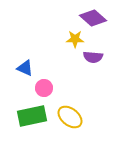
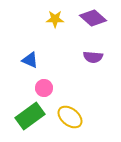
yellow star: moved 20 px left, 20 px up
blue triangle: moved 5 px right, 8 px up
green rectangle: moved 2 px left; rotated 24 degrees counterclockwise
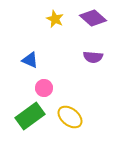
yellow star: rotated 24 degrees clockwise
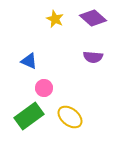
blue triangle: moved 1 px left, 1 px down
green rectangle: moved 1 px left
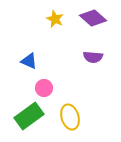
yellow ellipse: rotated 35 degrees clockwise
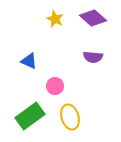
pink circle: moved 11 px right, 2 px up
green rectangle: moved 1 px right
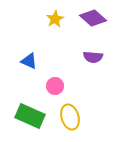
yellow star: rotated 18 degrees clockwise
green rectangle: rotated 60 degrees clockwise
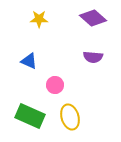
yellow star: moved 16 px left; rotated 30 degrees clockwise
pink circle: moved 1 px up
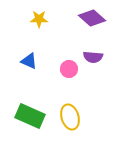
purple diamond: moved 1 px left
pink circle: moved 14 px right, 16 px up
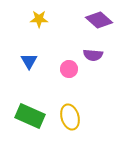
purple diamond: moved 7 px right, 2 px down
purple semicircle: moved 2 px up
blue triangle: rotated 36 degrees clockwise
